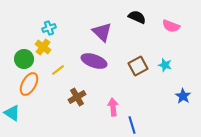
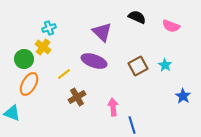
cyan star: rotated 16 degrees clockwise
yellow line: moved 6 px right, 4 px down
cyan triangle: rotated 12 degrees counterclockwise
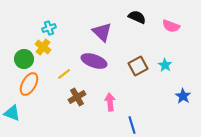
pink arrow: moved 3 px left, 5 px up
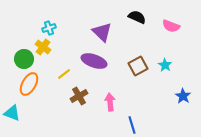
brown cross: moved 2 px right, 1 px up
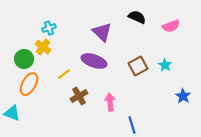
pink semicircle: rotated 42 degrees counterclockwise
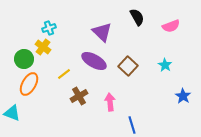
black semicircle: rotated 36 degrees clockwise
purple ellipse: rotated 10 degrees clockwise
brown square: moved 10 px left; rotated 18 degrees counterclockwise
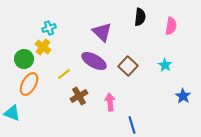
black semicircle: moved 3 px right; rotated 36 degrees clockwise
pink semicircle: rotated 60 degrees counterclockwise
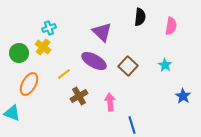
green circle: moved 5 px left, 6 px up
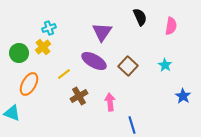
black semicircle: rotated 30 degrees counterclockwise
purple triangle: rotated 20 degrees clockwise
yellow cross: rotated 14 degrees clockwise
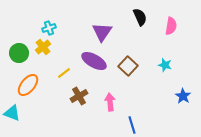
cyan star: rotated 16 degrees counterclockwise
yellow line: moved 1 px up
orange ellipse: moved 1 px left, 1 px down; rotated 10 degrees clockwise
